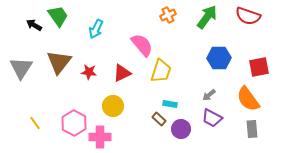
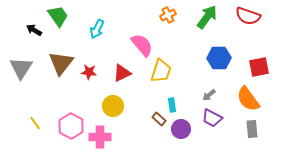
black arrow: moved 5 px down
cyan arrow: moved 1 px right
brown triangle: moved 2 px right, 1 px down
cyan rectangle: moved 2 px right, 1 px down; rotated 72 degrees clockwise
pink hexagon: moved 3 px left, 3 px down
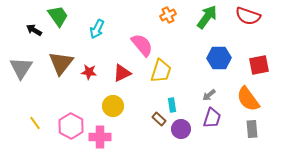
red square: moved 2 px up
purple trapezoid: rotated 100 degrees counterclockwise
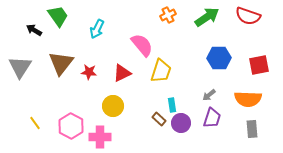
green arrow: rotated 20 degrees clockwise
gray triangle: moved 1 px left, 1 px up
orange semicircle: rotated 52 degrees counterclockwise
purple circle: moved 6 px up
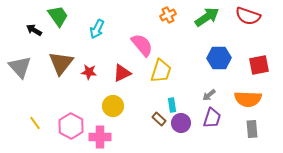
gray triangle: rotated 15 degrees counterclockwise
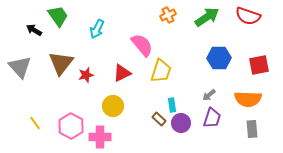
red star: moved 3 px left, 3 px down; rotated 21 degrees counterclockwise
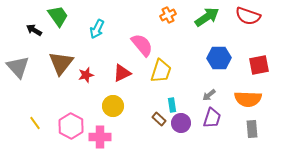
gray triangle: moved 2 px left
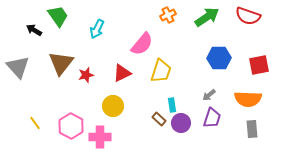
pink semicircle: moved 1 px up; rotated 80 degrees clockwise
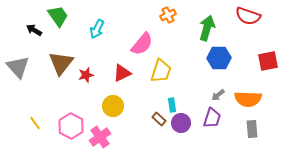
green arrow: moved 11 px down; rotated 40 degrees counterclockwise
red square: moved 9 px right, 4 px up
gray arrow: moved 9 px right
pink cross: rotated 35 degrees counterclockwise
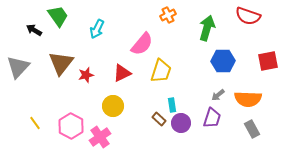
blue hexagon: moved 4 px right, 3 px down
gray triangle: rotated 25 degrees clockwise
gray rectangle: rotated 24 degrees counterclockwise
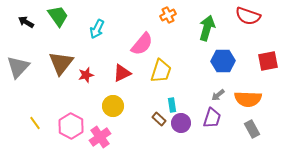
black arrow: moved 8 px left, 8 px up
